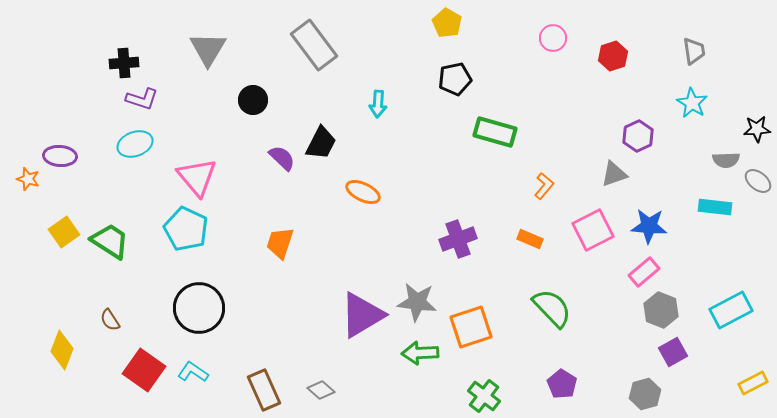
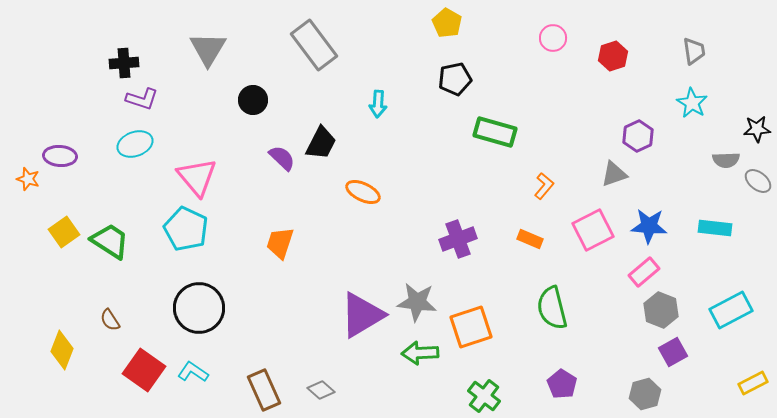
cyan rectangle at (715, 207): moved 21 px down
green semicircle at (552, 308): rotated 150 degrees counterclockwise
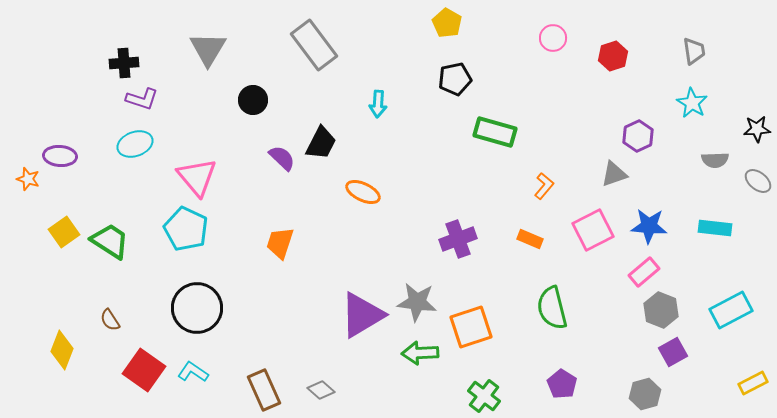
gray semicircle at (726, 160): moved 11 px left
black circle at (199, 308): moved 2 px left
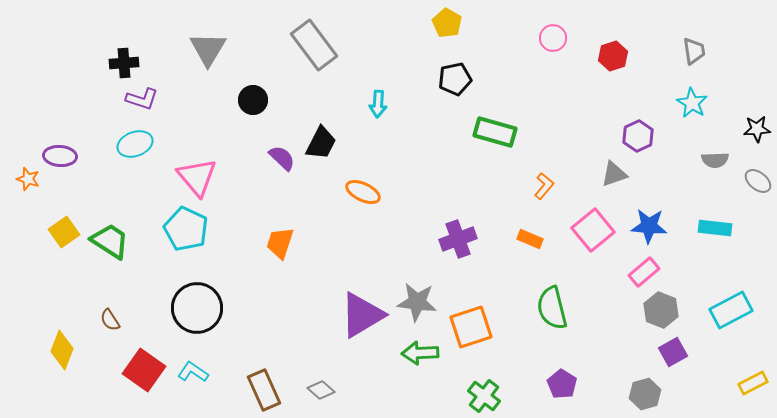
pink square at (593, 230): rotated 12 degrees counterclockwise
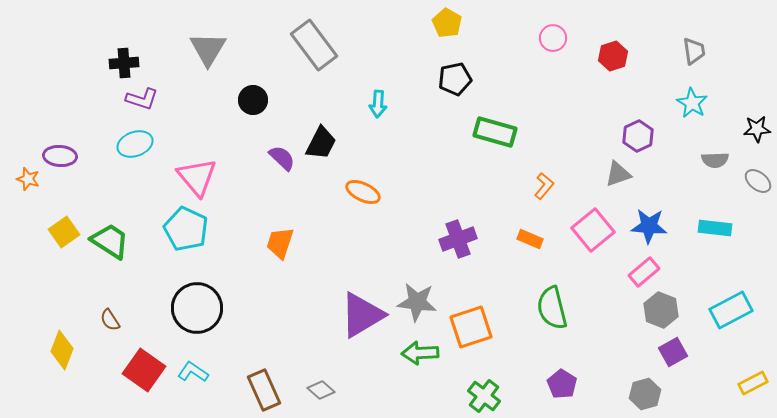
gray triangle at (614, 174): moved 4 px right
